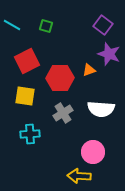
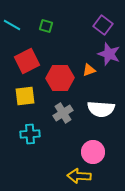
yellow square: rotated 15 degrees counterclockwise
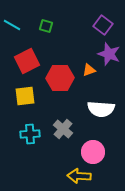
gray cross: moved 16 px down; rotated 18 degrees counterclockwise
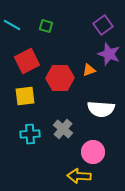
purple square: rotated 18 degrees clockwise
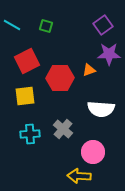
purple star: rotated 20 degrees counterclockwise
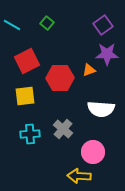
green square: moved 1 px right, 3 px up; rotated 24 degrees clockwise
purple star: moved 2 px left
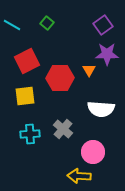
orange triangle: rotated 40 degrees counterclockwise
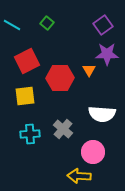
white semicircle: moved 1 px right, 5 px down
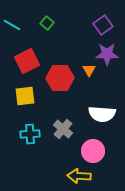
pink circle: moved 1 px up
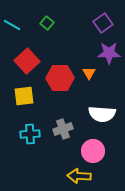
purple square: moved 2 px up
purple star: moved 2 px right, 1 px up
red square: rotated 15 degrees counterclockwise
orange triangle: moved 3 px down
yellow square: moved 1 px left
gray cross: rotated 30 degrees clockwise
